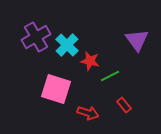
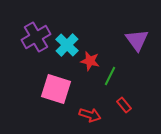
green line: rotated 36 degrees counterclockwise
red arrow: moved 2 px right, 2 px down
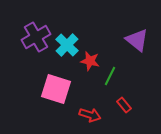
purple triangle: rotated 15 degrees counterclockwise
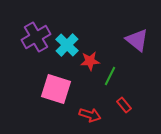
red star: rotated 18 degrees counterclockwise
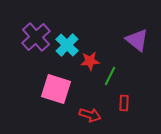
purple cross: rotated 12 degrees counterclockwise
red rectangle: moved 2 px up; rotated 42 degrees clockwise
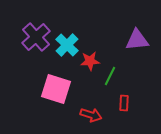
purple triangle: rotated 45 degrees counterclockwise
red arrow: moved 1 px right
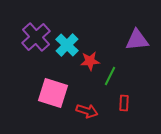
pink square: moved 3 px left, 4 px down
red arrow: moved 4 px left, 4 px up
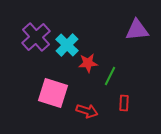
purple triangle: moved 10 px up
red star: moved 2 px left, 2 px down
